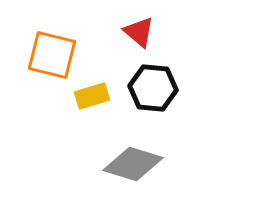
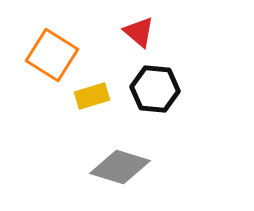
orange square: rotated 18 degrees clockwise
black hexagon: moved 2 px right, 1 px down
gray diamond: moved 13 px left, 3 px down
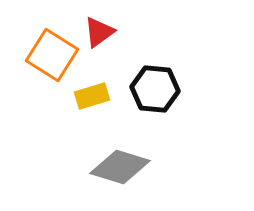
red triangle: moved 40 px left; rotated 44 degrees clockwise
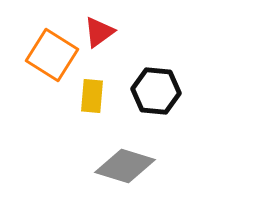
black hexagon: moved 1 px right, 2 px down
yellow rectangle: rotated 68 degrees counterclockwise
gray diamond: moved 5 px right, 1 px up
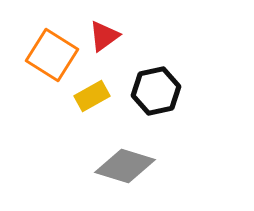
red triangle: moved 5 px right, 4 px down
black hexagon: rotated 18 degrees counterclockwise
yellow rectangle: rotated 56 degrees clockwise
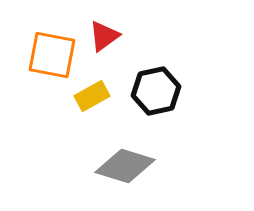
orange square: rotated 21 degrees counterclockwise
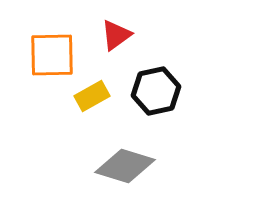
red triangle: moved 12 px right, 1 px up
orange square: rotated 12 degrees counterclockwise
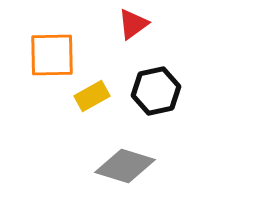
red triangle: moved 17 px right, 11 px up
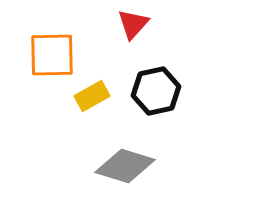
red triangle: rotated 12 degrees counterclockwise
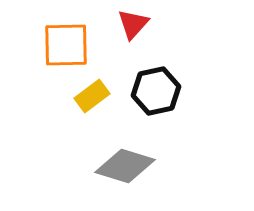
orange square: moved 14 px right, 10 px up
yellow rectangle: rotated 8 degrees counterclockwise
